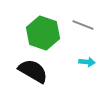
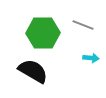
green hexagon: rotated 20 degrees counterclockwise
cyan arrow: moved 4 px right, 4 px up
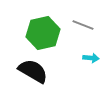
green hexagon: rotated 12 degrees counterclockwise
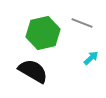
gray line: moved 1 px left, 2 px up
cyan arrow: rotated 49 degrees counterclockwise
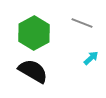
green hexagon: moved 9 px left; rotated 16 degrees counterclockwise
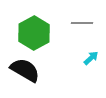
gray line: rotated 20 degrees counterclockwise
black semicircle: moved 8 px left, 1 px up
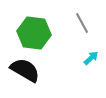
gray line: rotated 60 degrees clockwise
green hexagon: rotated 24 degrees counterclockwise
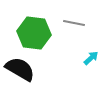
gray line: moved 8 px left; rotated 50 degrees counterclockwise
black semicircle: moved 5 px left, 1 px up
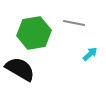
green hexagon: rotated 16 degrees counterclockwise
cyan arrow: moved 1 px left, 4 px up
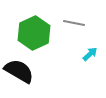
green hexagon: rotated 16 degrees counterclockwise
black semicircle: moved 1 px left, 2 px down
